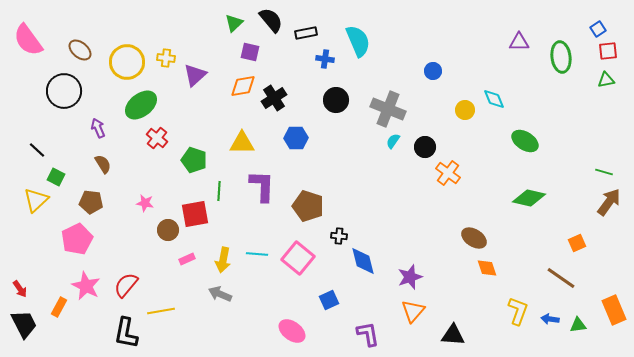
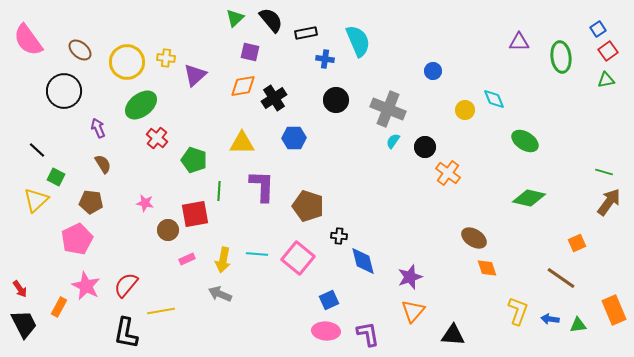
green triangle at (234, 23): moved 1 px right, 5 px up
red square at (608, 51): rotated 30 degrees counterclockwise
blue hexagon at (296, 138): moved 2 px left
pink ellipse at (292, 331): moved 34 px right; rotated 32 degrees counterclockwise
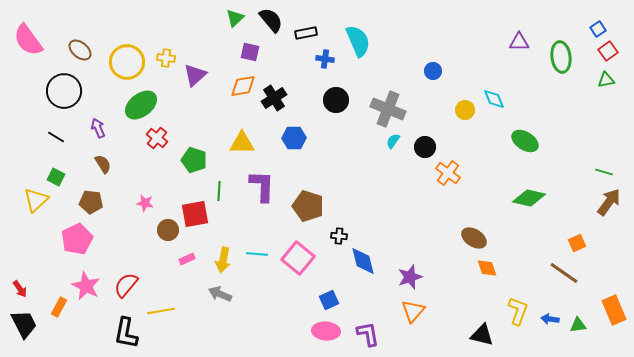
black line at (37, 150): moved 19 px right, 13 px up; rotated 12 degrees counterclockwise
brown line at (561, 278): moved 3 px right, 5 px up
black triangle at (453, 335): moved 29 px right; rotated 10 degrees clockwise
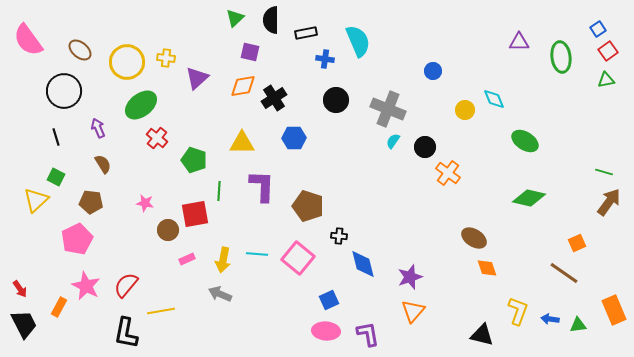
black semicircle at (271, 20): rotated 140 degrees counterclockwise
purple triangle at (195, 75): moved 2 px right, 3 px down
black line at (56, 137): rotated 42 degrees clockwise
blue diamond at (363, 261): moved 3 px down
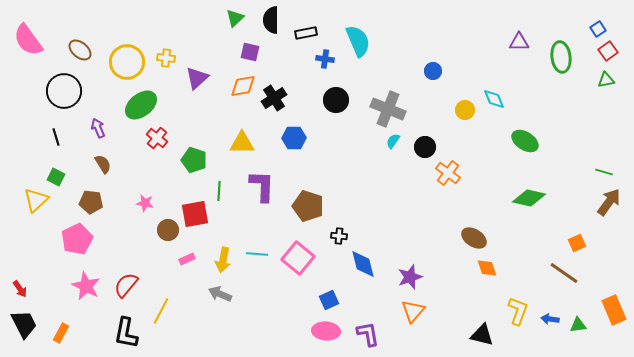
orange rectangle at (59, 307): moved 2 px right, 26 px down
yellow line at (161, 311): rotated 52 degrees counterclockwise
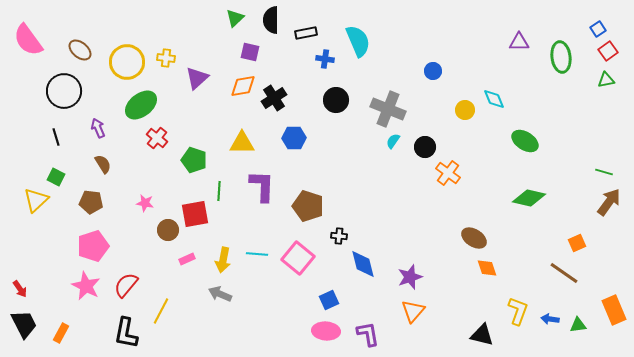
pink pentagon at (77, 239): moved 16 px right, 7 px down; rotated 8 degrees clockwise
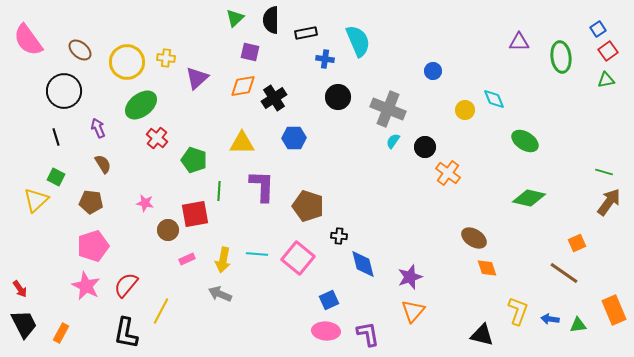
black circle at (336, 100): moved 2 px right, 3 px up
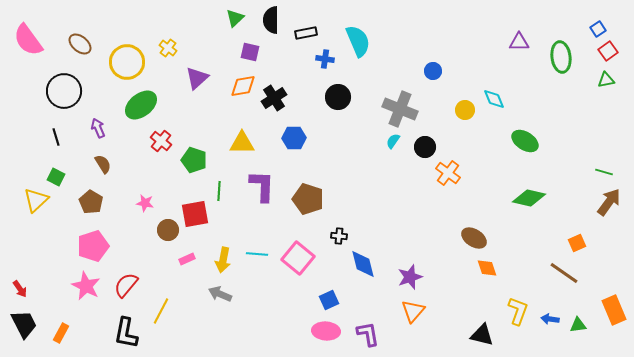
brown ellipse at (80, 50): moved 6 px up
yellow cross at (166, 58): moved 2 px right, 10 px up; rotated 30 degrees clockwise
gray cross at (388, 109): moved 12 px right
red cross at (157, 138): moved 4 px right, 3 px down
brown pentagon at (91, 202): rotated 25 degrees clockwise
brown pentagon at (308, 206): moved 7 px up
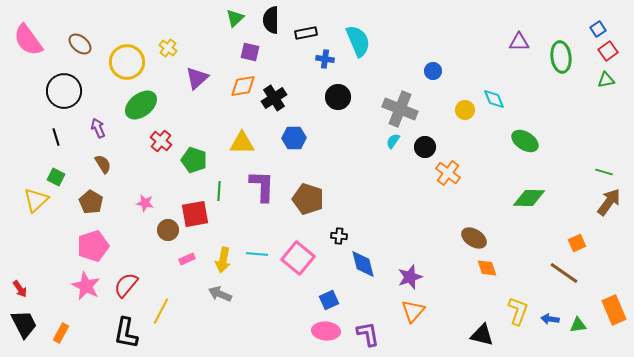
green diamond at (529, 198): rotated 12 degrees counterclockwise
